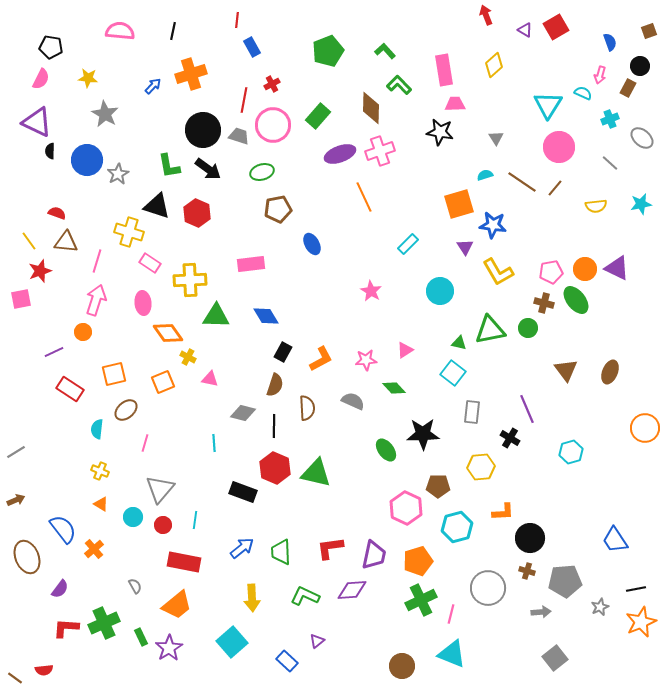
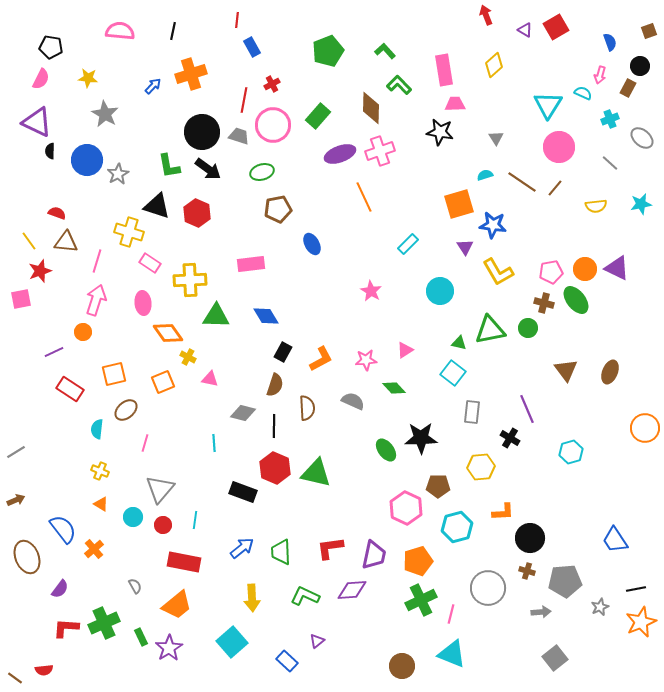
black circle at (203, 130): moved 1 px left, 2 px down
black star at (423, 434): moved 2 px left, 4 px down
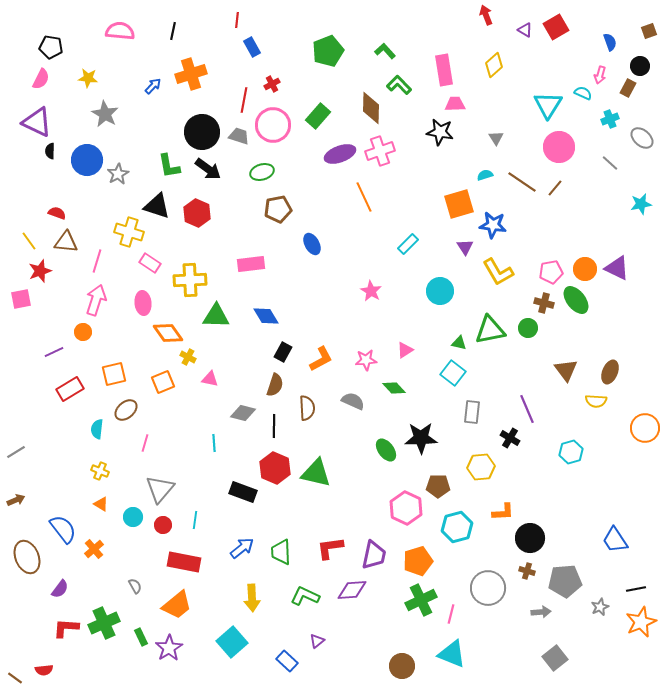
yellow semicircle at (596, 206): moved 195 px down; rotated 10 degrees clockwise
red rectangle at (70, 389): rotated 64 degrees counterclockwise
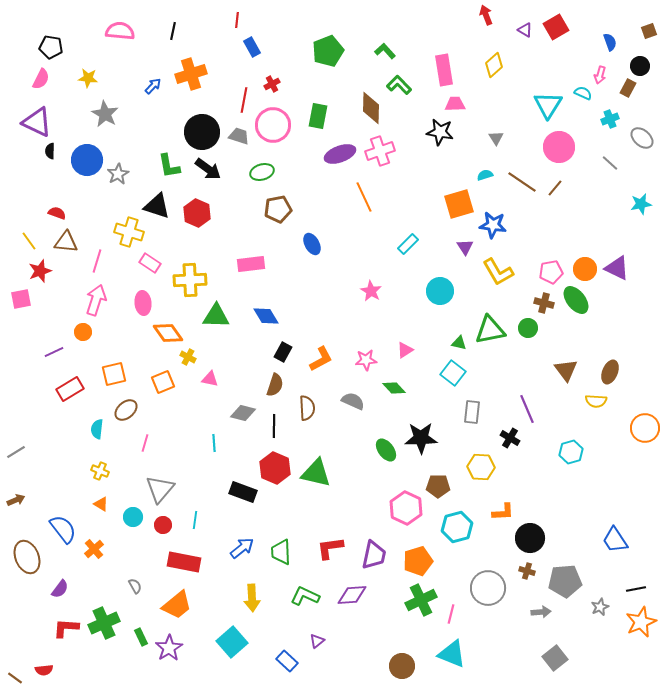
green rectangle at (318, 116): rotated 30 degrees counterclockwise
yellow hexagon at (481, 467): rotated 8 degrees clockwise
purple diamond at (352, 590): moved 5 px down
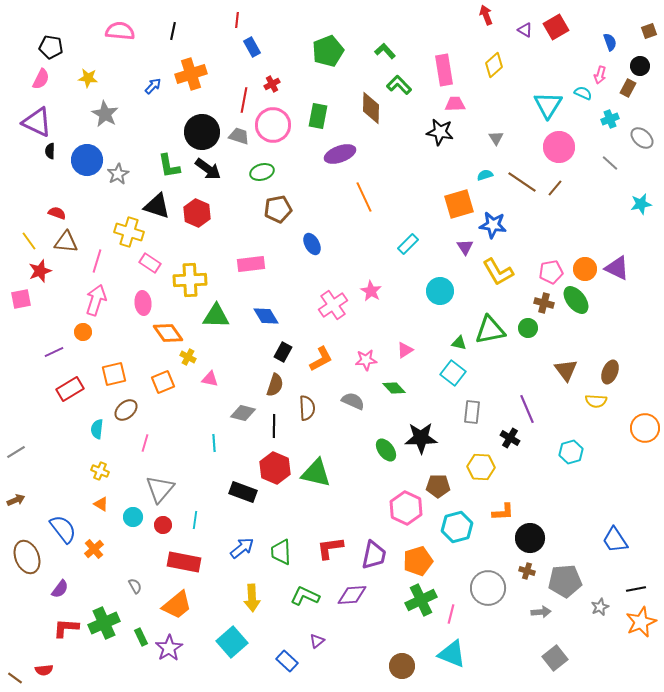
pink cross at (380, 151): moved 47 px left, 154 px down; rotated 16 degrees counterclockwise
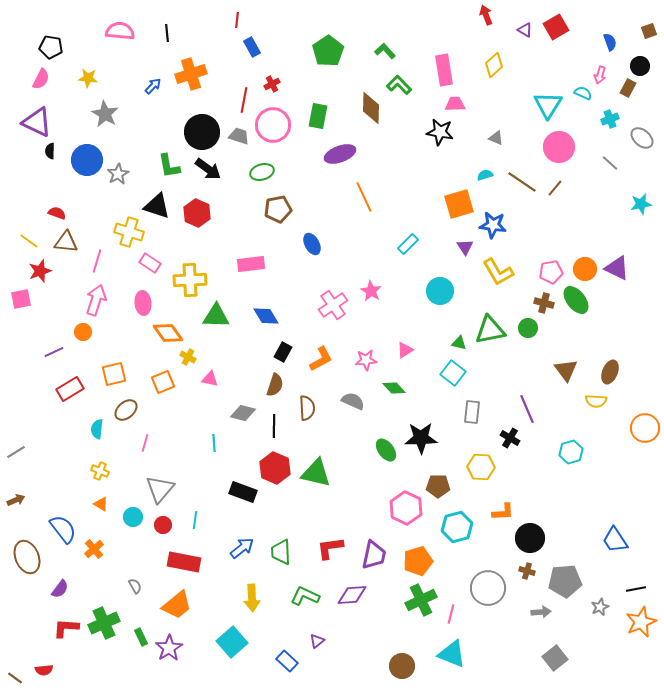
black line at (173, 31): moved 6 px left, 2 px down; rotated 18 degrees counterclockwise
green pentagon at (328, 51): rotated 12 degrees counterclockwise
gray triangle at (496, 138): rotated 35 degrees counterclockwise
yellow line at (29, 241): rotated 18 degrees counterclockwise
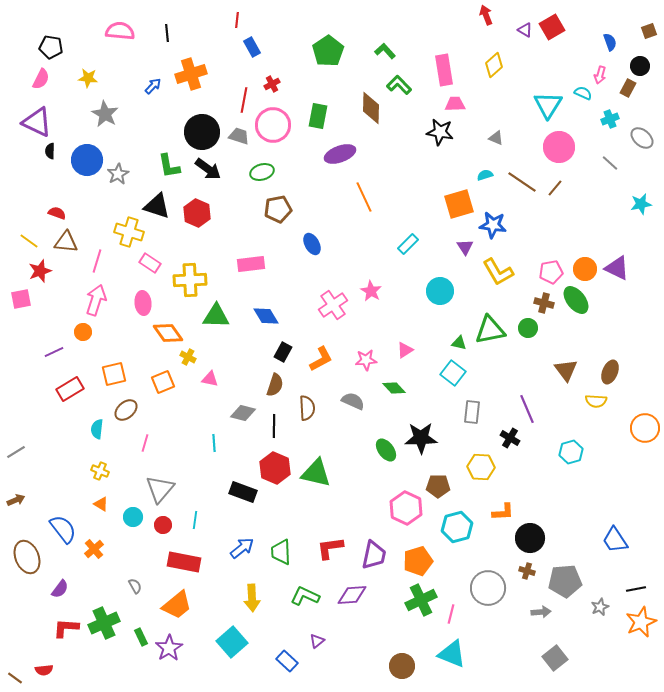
red square at (556, 27): moved 4 px left
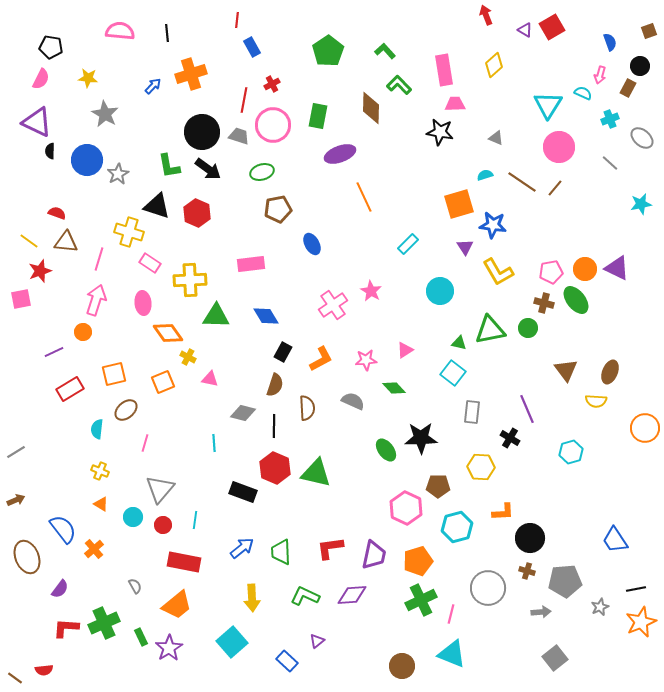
pink line at (97, 261): moved 2 px right, 2 px up
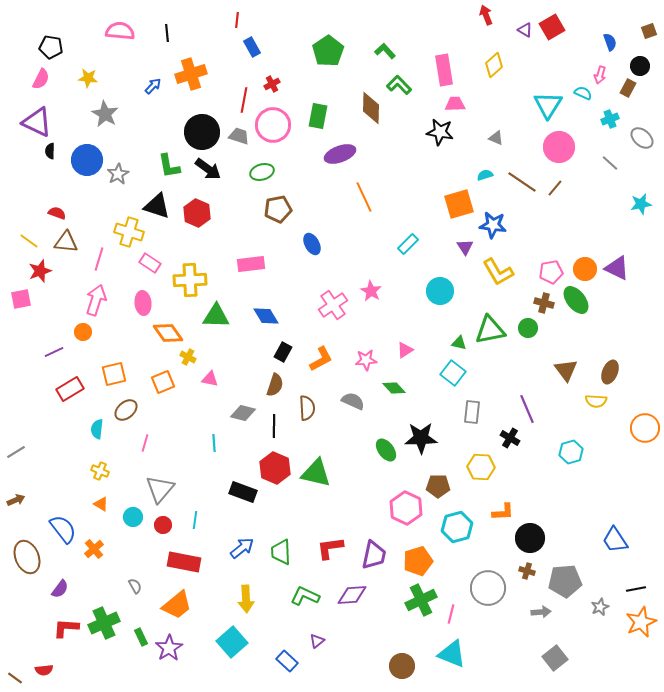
yellow arrow at (252, 598): moved 6 px left, 1 px down
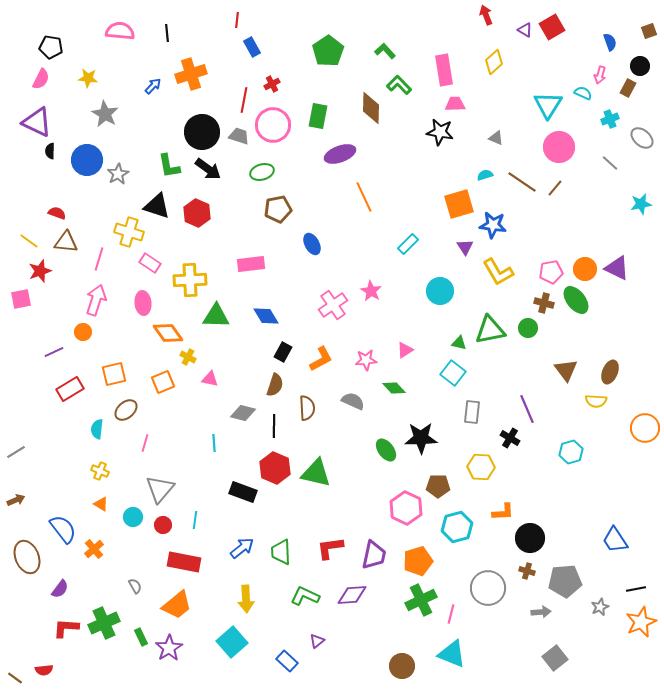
yellow diamond at (494, 65): moved 3 px up
